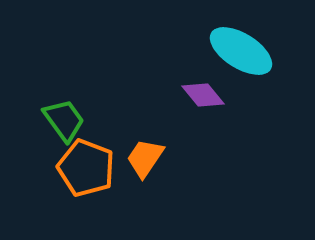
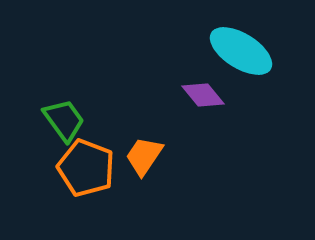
orange trapezoid: moved 1 px left, 2 px up
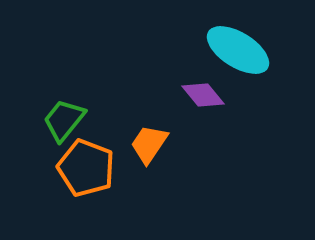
cyan ellipse: moved 3 px left, 1 px up
green trapezoid: rotated 105 degrees counterclockwise
orange trapezoid: moved 5 px right, 12 px up
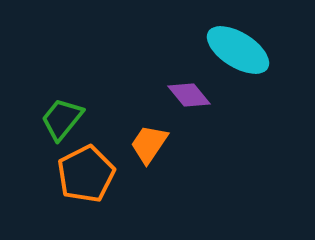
purple diamond: moved 14 px left
green trapezoid: moved 2 px left, 1 px up
orange pentagon: moved 6 px down; rotated 24 degrees clockwise
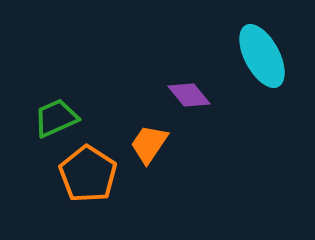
cyan ellipse: moved 24 px right, 6 px down; rotated 30 degrees clockwise
green trapezoid: moved 6 px left, 1 px up; rotated 27 degrees clockwise
orange pentagon: moved 2 px right; rotated 12 degrees counterclockwise
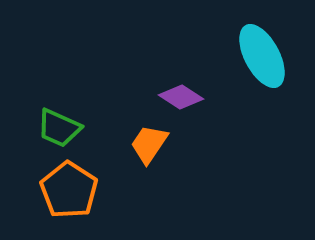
purple diamond: moved 8 px left, 2 px down; rotated 18 degrees counterclockwise
green trapezoid: moved 3 px right, 10 px down; rotated 132 degrees counterclockwise
orange pentagon: moved 19 px left, 16 px down
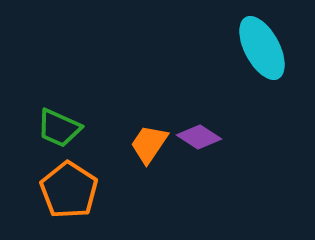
cyan ellipse: moved 8 px up
purple diamond: moved 18 px right, 40 px down
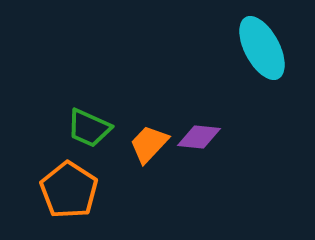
green trapezoid: moved 30 px right
purple diamond: rotated 27 degrees counterclockwise
orange trapezoid: rotated 9 degrees clockwise
